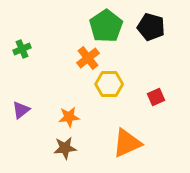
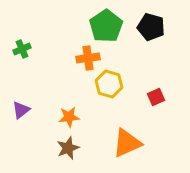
orange cross: rotated 30 degrees clockwise
yellow hexagon: rotated 16 degrees clockwise
brown star: moved 3 px right; rotated 15 degrees counterclockwise
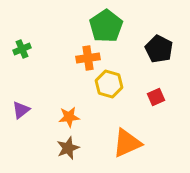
black pentagon: moved 8 px right, 22 px down; rotated 12 degrees clockwise
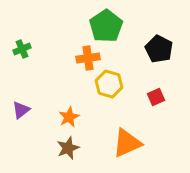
orange star: rotated 20 degrees counterclockwise
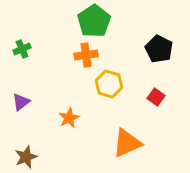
green pentagon: moved 12 px left, 5 px up
orange cross: moved 2 px left, 3 px up
red square: rotated 30 degrees counterclockwise
purple triangle: moved 8 px up
orange star: moved 1 px down
brown star: moved 42 px left, 9 px down
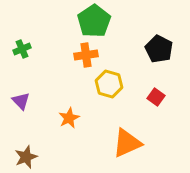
purple triangle: moved 1 px up; rotated 36 degrees counterclockwise
